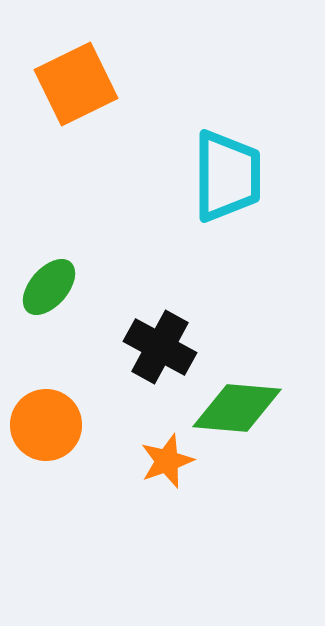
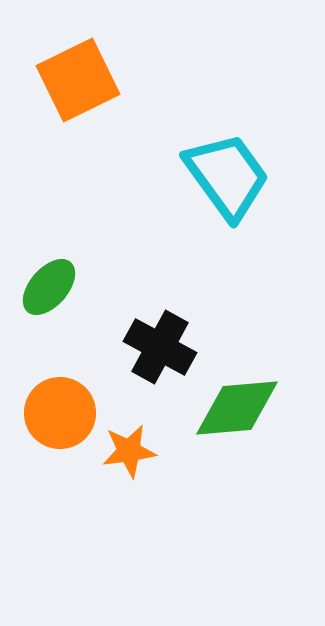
orange square: moved 2 px right, 4 px up
cyan trapezoid: rotated 36 degrees counterclockwise
green diamond: rotated 10 degrees counterclockwise
orange circle: moved 14 px right, 12 px up
orange star: moved 38 px left, 10 px up; rotated 12 degrees clockwise
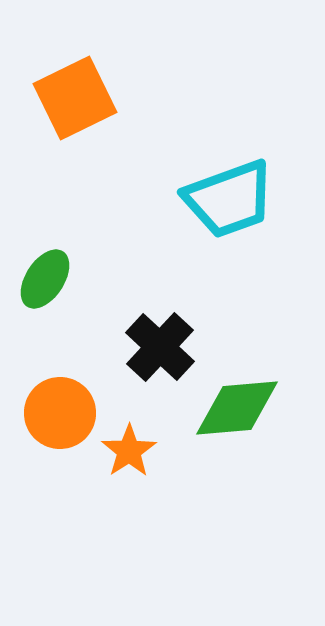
orange square: moved 3 px left, 18 px down
cyan trapezoid: moved 2 px right, 23 px down; rotated 106 degrees clockwise
green ellipse: moved 4 px left, 8 px up; rotated 8 degrees counterclockwise
black cross: rotated 14 degrees clockwise
orange star: rotated 26 degrees counterclockwise
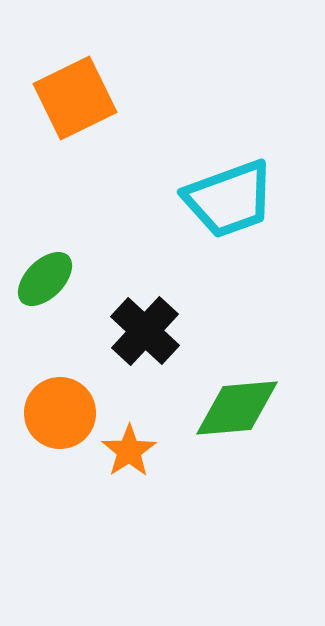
green ellipse: rotated 12 degrees clockwise
black cross: moved 15 px left, 16 px up
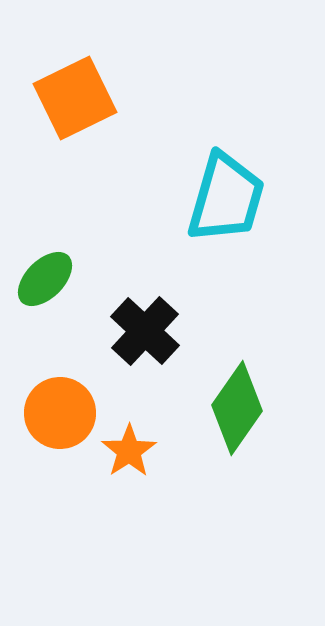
cyan trapezoid: moved 3 px left, 1 px up; rotated 54 degrees counterclockwise
green diamond: rotated 50 degrees counterclockwise
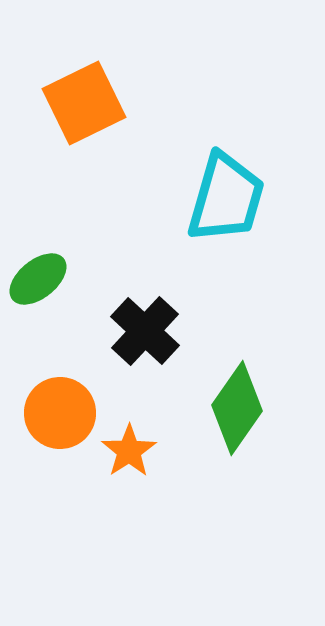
orange square: moved 9 px right, 5 px down
green ellipse: moved 7 px left; rotated 6 degrees clockwise
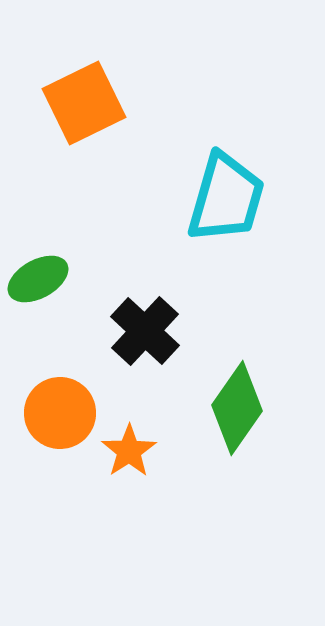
green ellipse: rotated 10 degrees clockwise
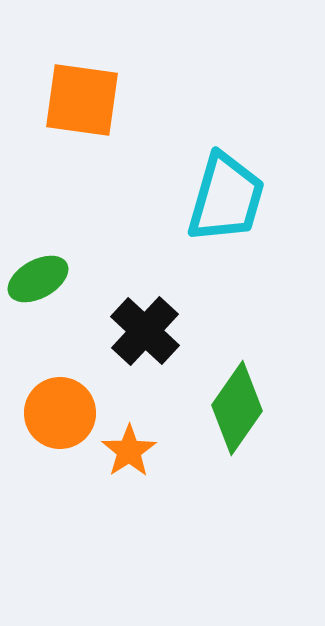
orange square: moved 2 px left, 3 px up; rotated 34 degrees clockwise
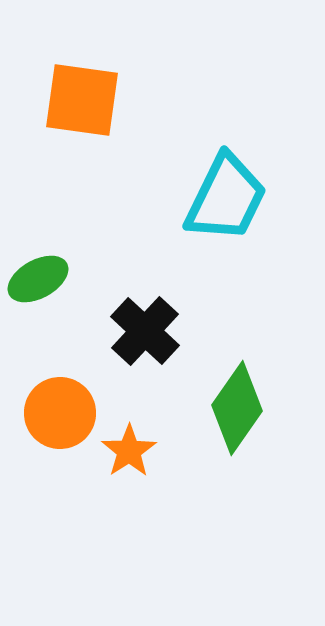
cyan trapezoid: rotated 10 degrees clockwise
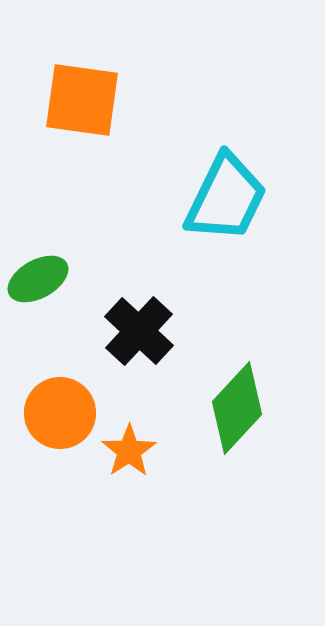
black cross: moved 6 px left
green diamond: rotated 8 degrees clockwise
